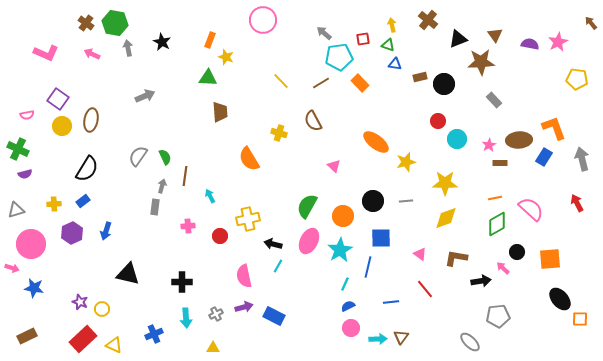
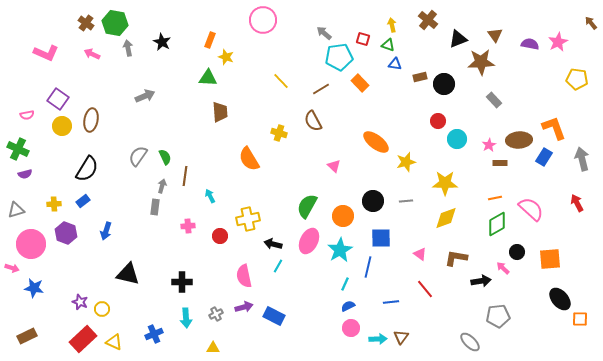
red square at (363, 39): rotated 24 degrees clockwise
brown line at (321, 83): moved 6 px down
purple hexagon at (72, 233): moved 6 px left; rotated 15 degrees counterclockwise
yellow triangle at (114, 345): moved 3 px up
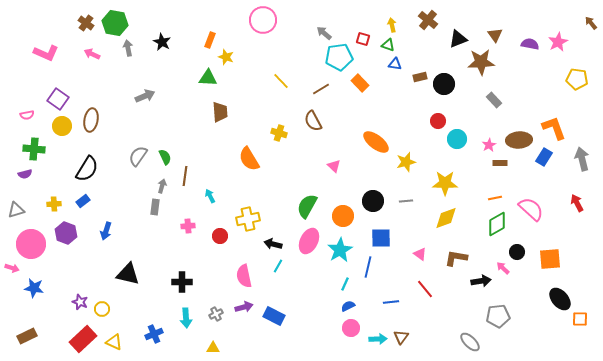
green cross at (18, 149): moved 16 px right; rotated 20 degrees counterclockwise
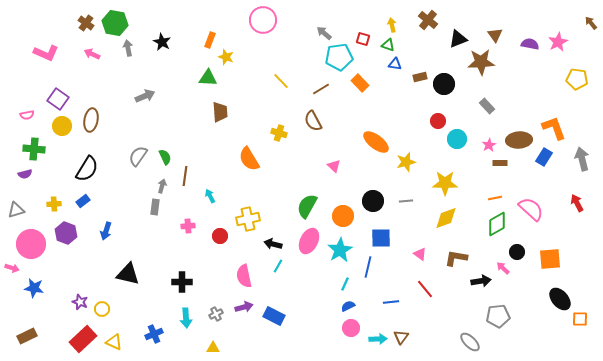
gray rectangle at (494, 100): moved 7 px left, 6 px down
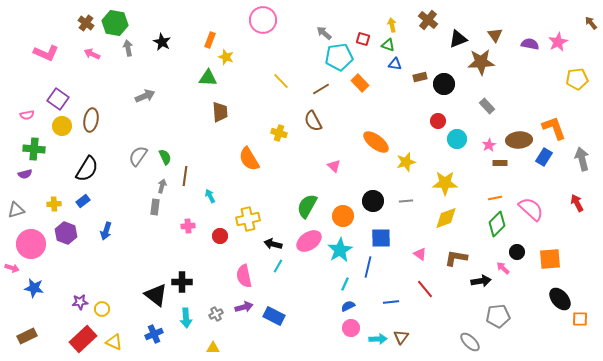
yellow pentagon at (577, 79): rotated 15 degrees counterclockwise
green diamond at (497, 224): rotated 15 degrees counterclockwise
pink ellipse at (309, 241): rotated 30 degrees clockwise
black triangle at (128, 274): moved 28 px right, 21 px down; rotated 25 degrees clockwise
purple star at (80, 302): rotated 28 degrees counterclockwise
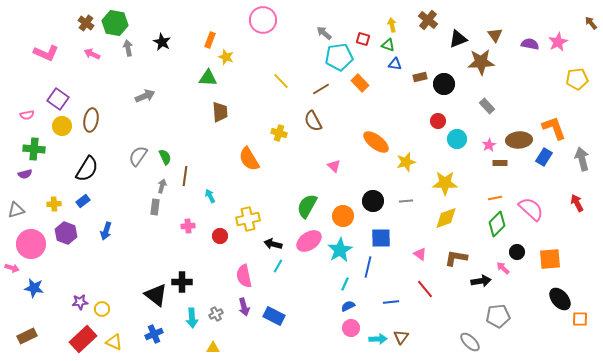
purple arrow at (244, 307): rotated 90 degrees clockwise
cyan arrow at (186, 318): moved 6 px right
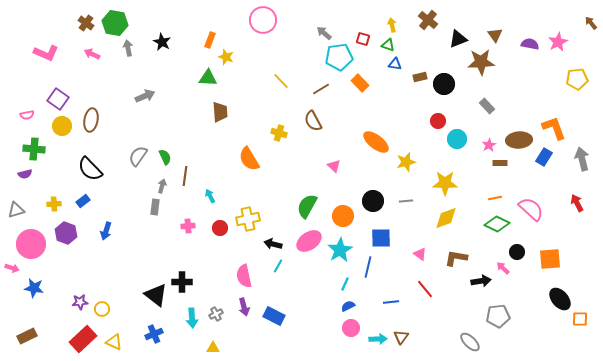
black semicircle at (87, 169): moved 3 px right; rotated 104 degrees clockwise
green diamond at (497, 224): rotated 70 degrees clockwise
red circle at (220, 236): moved 8 px up
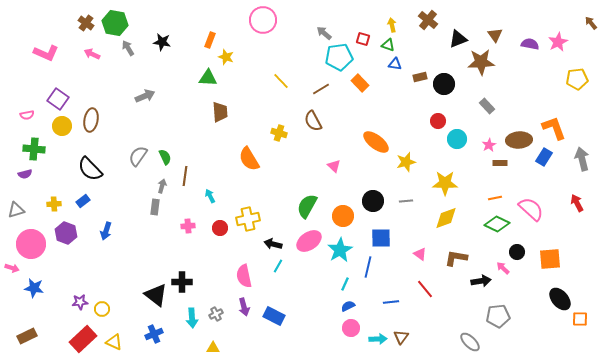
black star at (162, 42): rotated 18 degrees counterclockwise
gray arrow at (128, 48): rotated 21 degrees counterclockwise
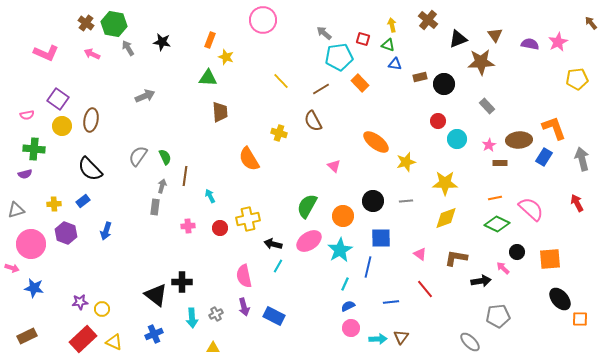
green hexagon at (115, 23): moved 1 px left, 1 px down
